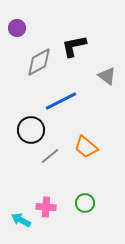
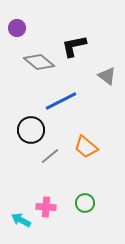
gray diamond: rotated 68 degrees clockwise
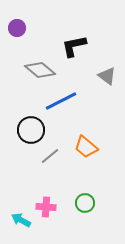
gray diamond: moved 1 px right, 8 px down
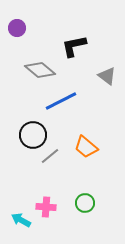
black circle: moved 2 px right, 5 px down
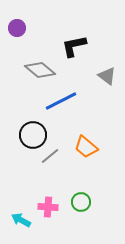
green circle: moved 4 px left, 1 px up
pink cross: moved 2 px right
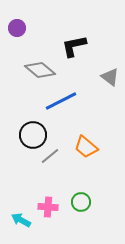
gray triangle: moved 3 px right, 1 px down
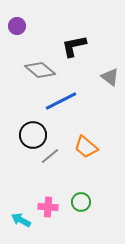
purple circle: moved 2 px up
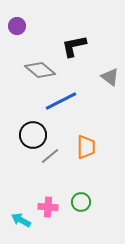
orange trapezoid: rotated 130 degrees counterclockwise
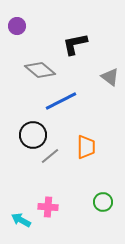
black L-shape: moved 1 px right, 2 px up
green circle: moved 22 px right
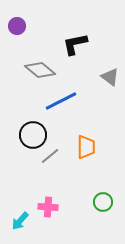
cyan arrow: moved 1 px left, 1 px down; rotated 78 degrees counterclockwise
